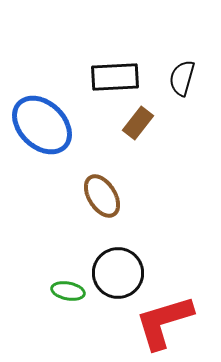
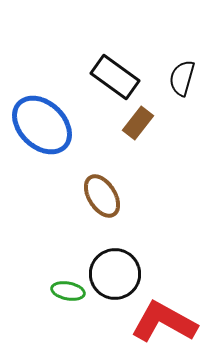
black rectangle: rotated 39 degrees clockwise
black circle: moved 3 px left, 1 px down
red L-shape: rotated 46 degrees clockwise
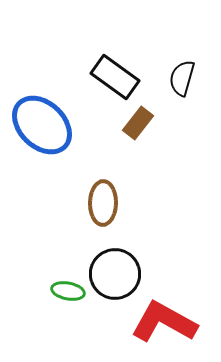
brown ellipse: moved 1 px right, 7 px down; rotated 33 degrees clockwise
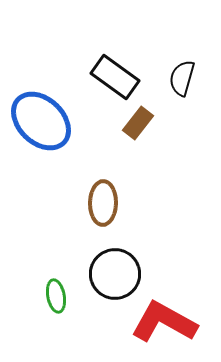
blue ellipse: moved 1 px left, 4 px up
green ellipse: moved 12 px left, 5 px down; rotated 68 degrees clockwise
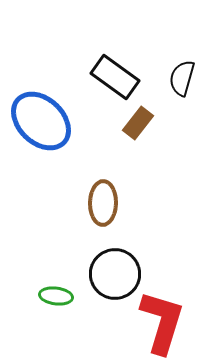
green ellipse: rotated 72 degrees counterclockwise
red L-shape: moved 2 px left; rotated 78 degrees clockwise
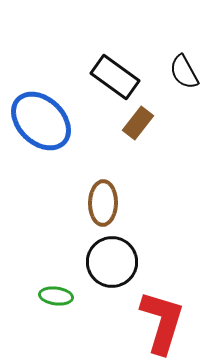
black semicircle: moved 2 px right, 6 px up; rotated 45 degrees counterclockwise
black circle: moved 3 px left, 12 px up
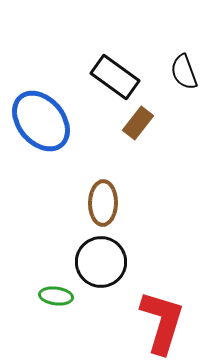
black semicircle: rotated 9 degrees clockwise
blue ellipse: rotated 6 degrees clockwise
black circle: moved 11 px left
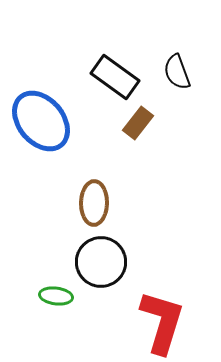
black semicircle: moved 7 px left
brown ellipse: moved 9 px left
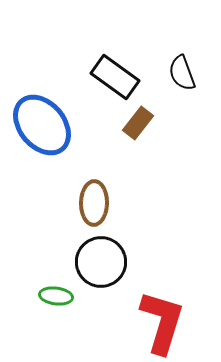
black semicircle: moved 5 px right, 1 px down
blue ellipse: moved 1 px right, 4 px down
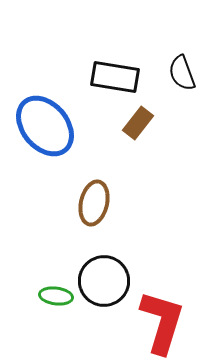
black rectangle: rotated 27 degrees counterclockwise
blue ellipse: moved 3 px right, 1 px down
brown ellipse: rotated 12 degrees clockwise
black circle: moved 3 px right, 19 px down
